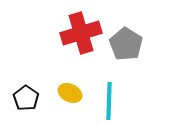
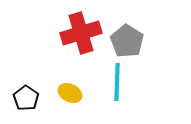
gray pentagon: moved 1 px right, 3 px up
cyan line: moved 8 px right, 19 px up
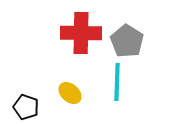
red cross: rotated 18 degrees clockwise
yellow ellipse: rotated 15 degrees clockwise
black pentagon: moved 9 px down; rotated 15 degrees counterclockwise
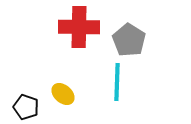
red cross: moved 2 px left, 6 px up
gray pentagon: moved 2 px right, 1 px up
yellow ellipse: moved 7 px left, 1 px down
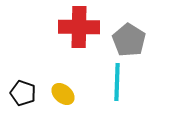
black pentagon: moved 3 px left, 14 px up
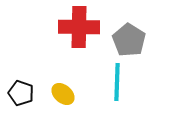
black pentagon: moved 2 px left
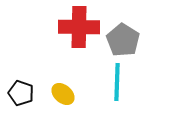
gray pentagon: moved 6 px left
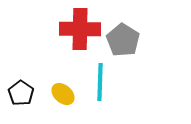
red cross: moved 1 px right, 2 px down
cyan line: moved 17 px left
black pentagon: rotated 15 degrees clockwise
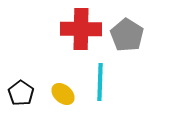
red cross: moved 1 px right
gray pentagon: moved 4 px right, 5 px up
